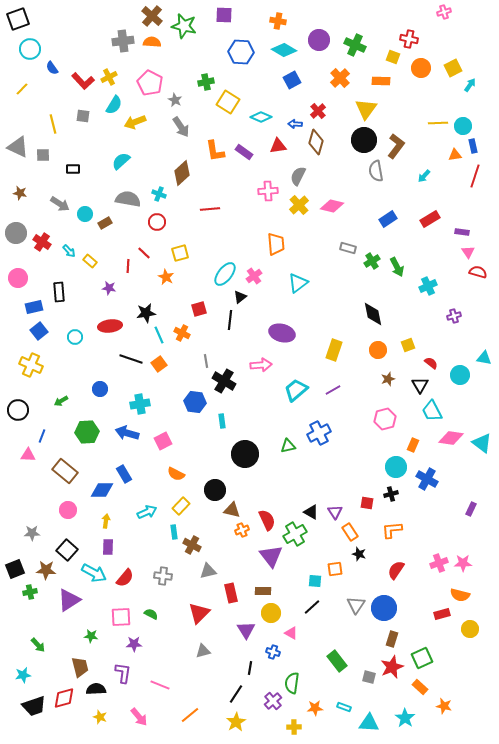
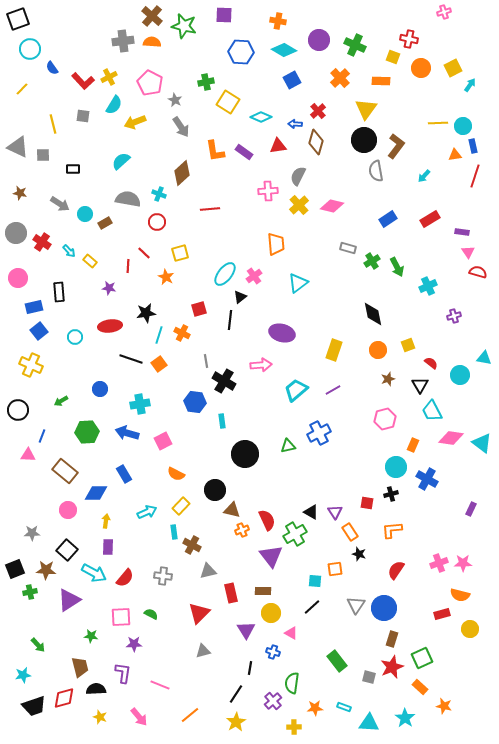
cyan line at (159, 335): rotated 42 degrees clockwise
blue diamond at (102, 490): moved 6 px left, 3 px down
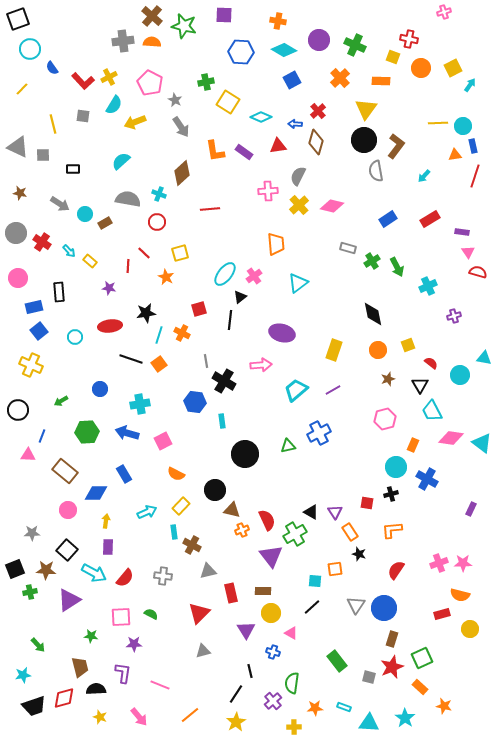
black line at (250, 668): moved 3 px down; rotated 24 degrees counterclockwise
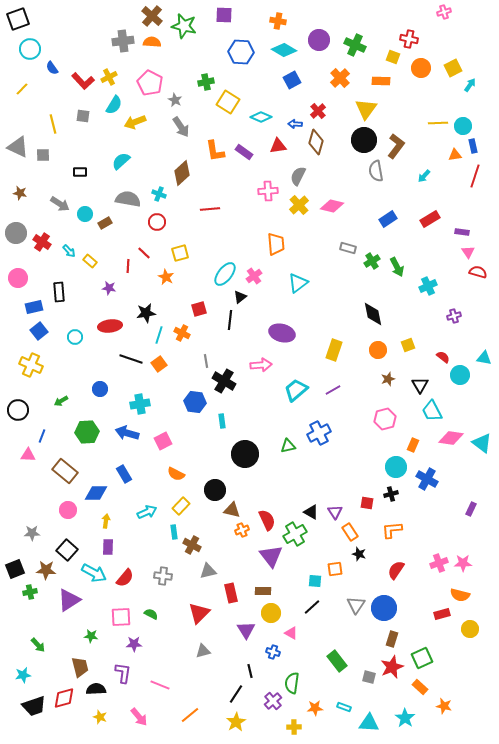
black rectangle at (73, 169): moved 7 px right, 3 px down
red semicircle at (431, 363): moved 12 px right, 6 px up
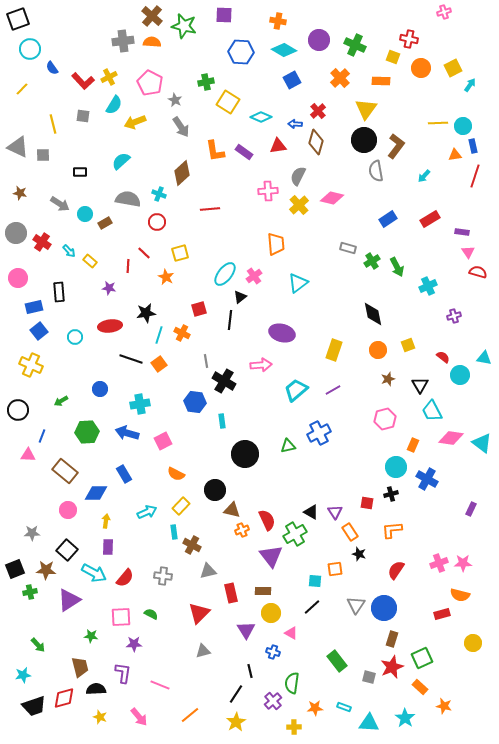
pink diamond at (332, 206): moved 8 px up
yellow circle at (470, 629): moved 3 px right, 14 px down
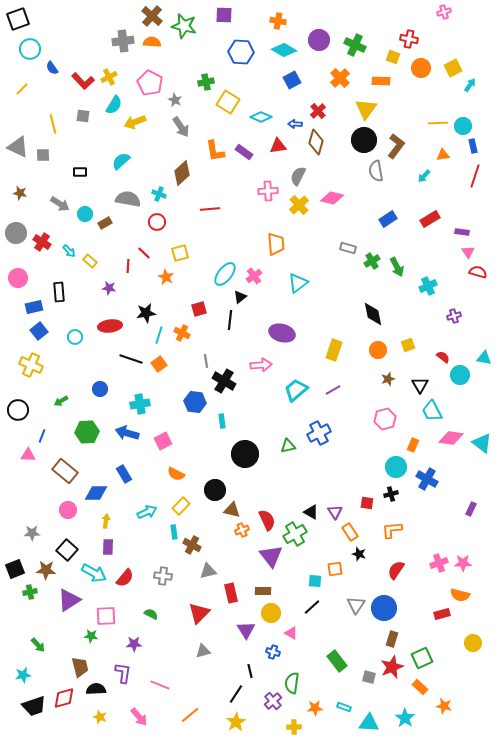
orange triangle at (455, 155): moved 12 px left
pink square at (121, 617): moved 15 px left, 1 px up
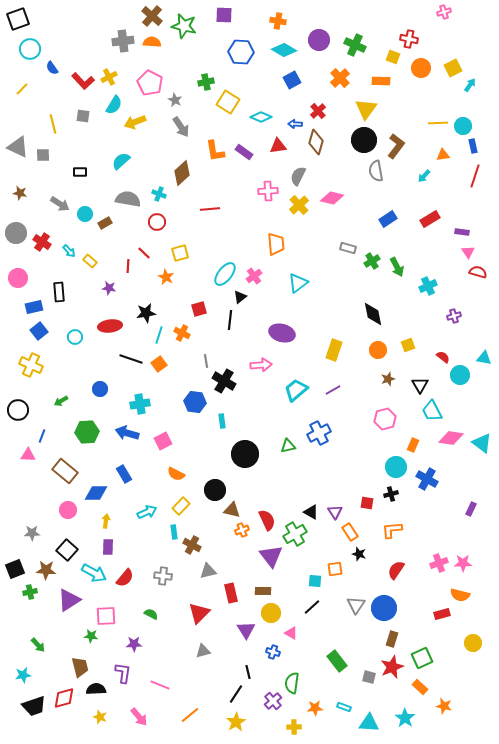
black line at (250, 671): moved 2 px left, 1 px down
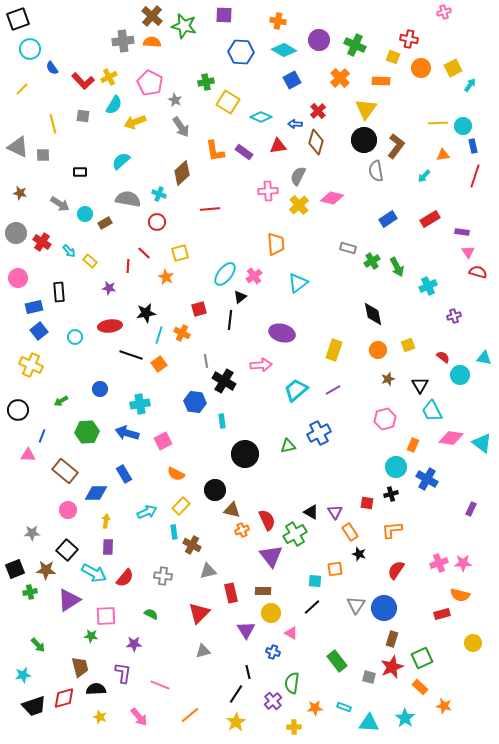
black line at (131, 359): moved 4 px up
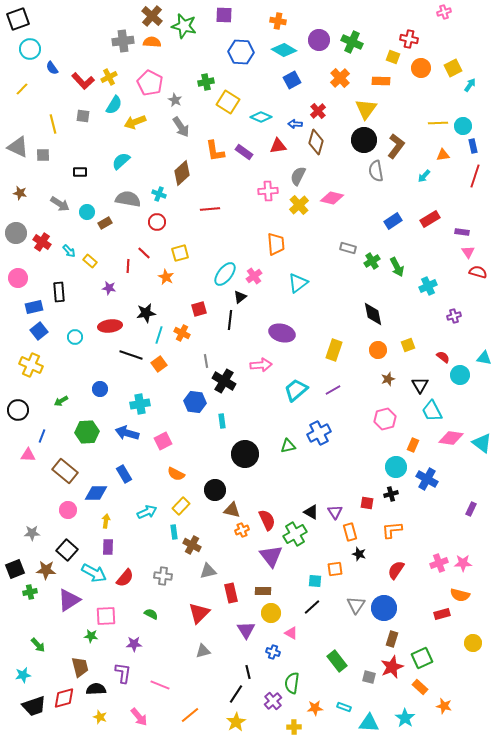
green cross at (355, 45): moved 3 px left, 3 px up
cyan circle at (85, 214): moved 2 px right, 2 px up
blue rectangle at (388, 219): moved 5 px right, 2 px down
orange rectangle at (350, 532): rotated 18 degrees clockwise
